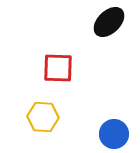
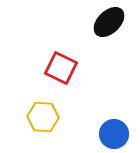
red square: moved 3 px right; rotated 24 degrees clockwise
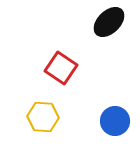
red square: rotated 8 degrees clockwise
blue circle: moved 1 px right, 13 px up
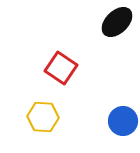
black ellipse: moved 8 px right
blue circle: moved 8 px right
